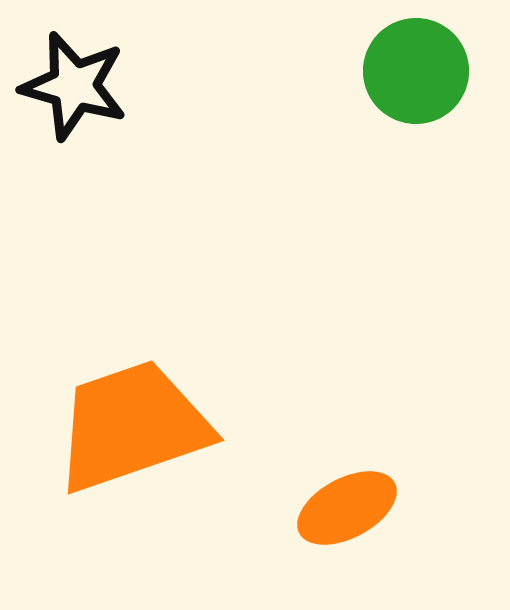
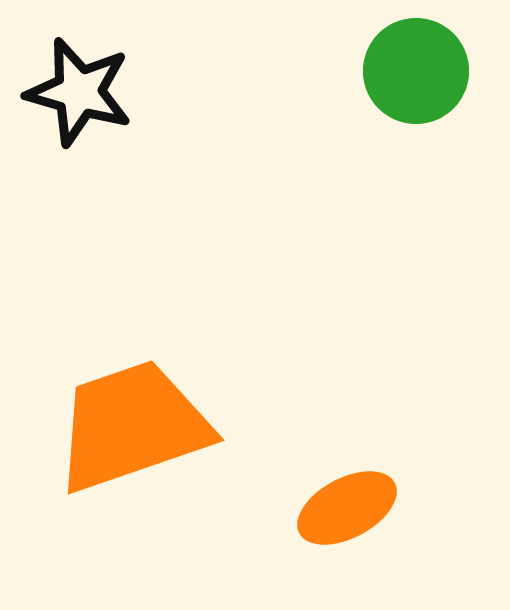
black star: moved 5 px right, 6 px down
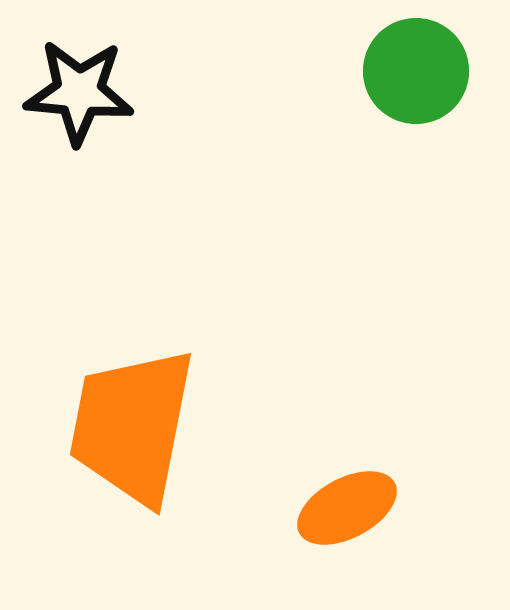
black star: rotated 11 degrees counterclockwise
orange trapezoid: rotated 60 degrees counterclockwise
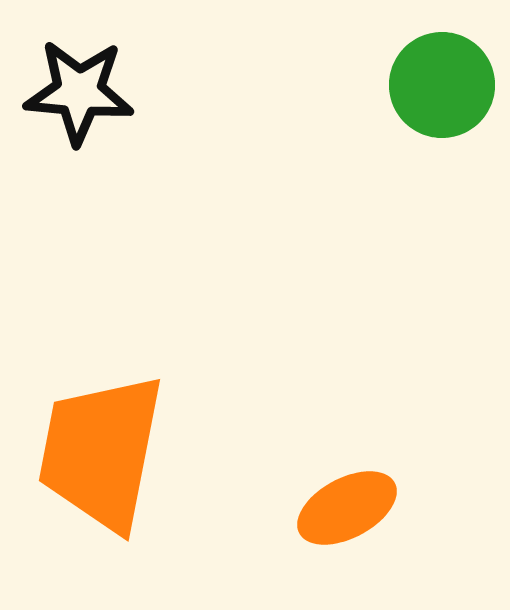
green circle: moved 26 px right, 14 px down
orange trapezoid: moved 31 px left, 26 px down
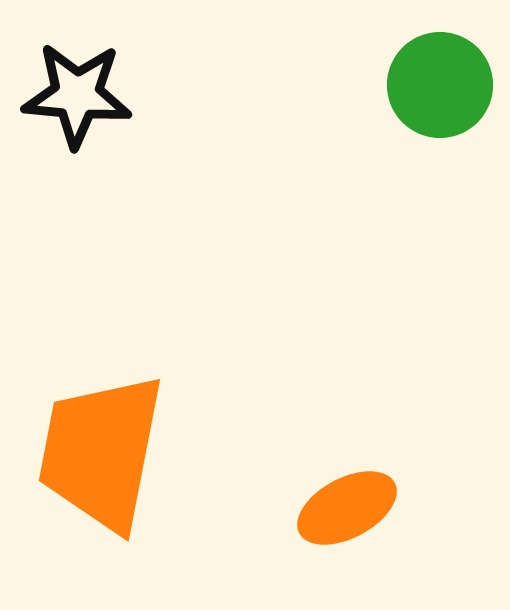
green circle: moved 2 px left
black star: moved 2 px left, 3 px down
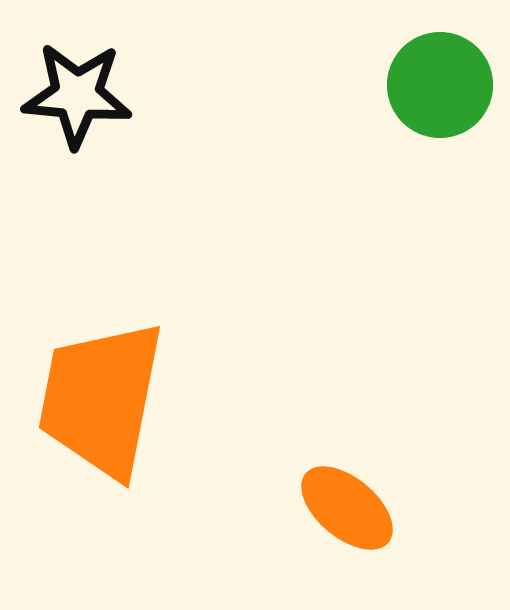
orange trapezoid: moved 53 px up
orange ellipse: rotated 68 degrees clockwise
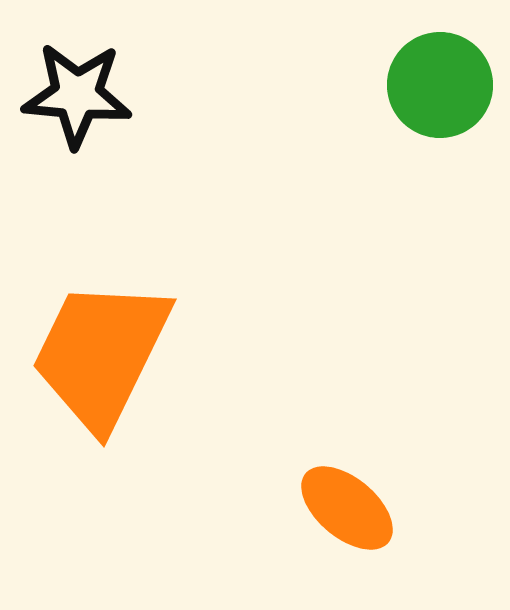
orange trapezoid: moved 45 px up; rotated 15 degrees clockwise
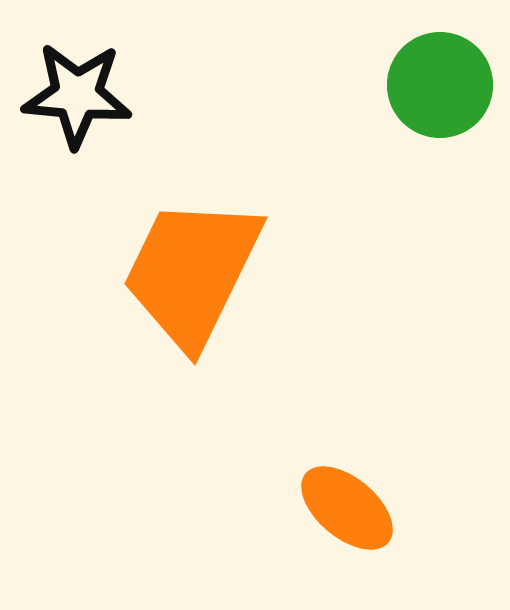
orange trapezoid: moved 91 px right, 82 px up
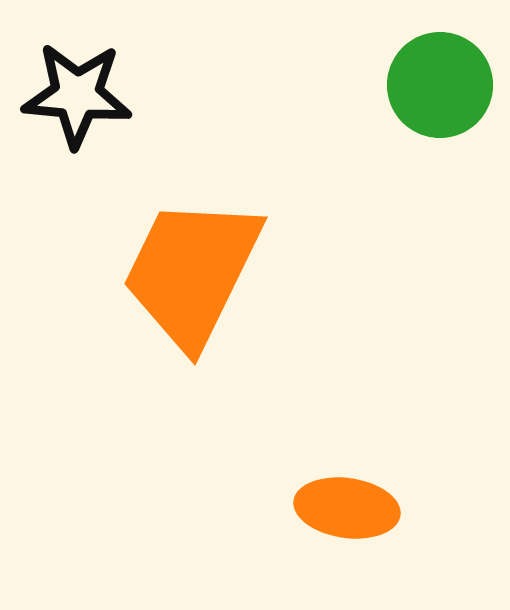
orange ellipse: rotated 32 degrees counterclockwise
